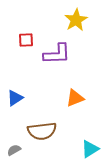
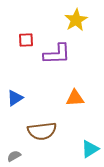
orange triangle: rotated 18 degrees clockwise
gray semicircle: moved 6 px down
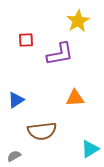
yellow star: moved 2 px right, 1 px down
purple L-shape: moved 3 px right; rotated 8 degrees counterclockwise
blue triangle: moved 1 px right, 2 px down
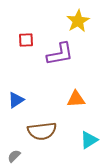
orange triangle: moved 1 px right, 1 px down
cyan triangle: moved 1 px left, 9 px up
gray semicircle: rotated 16 degrees counterclockwise
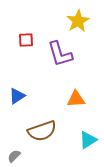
purple L-shape: rotated 84 degrees clockwise
blue triangle: moved 1 px right, 4 px up
brown semicircle: rotated 12 degrees counterclockwise
cyan triangle: moved 1 px left
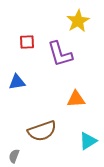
red square: moved 1 px right, 2 px down
blue triangle: moved 14 px up; rotated 24 degrees clockwise
cyan triangle: moved 1 px down
gray semicircle: rotated 24 degrees counterclockwise
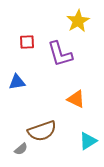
orange triangle: rotated 30 degrees clockwise
gray semicircle: moved 7 px right, 7 px up; rotated 152 degrees counterclockwise
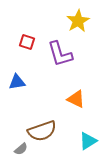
red square: rotated 21 degrees clockwise
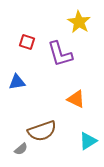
yellow star: moved 1 px right, 1 px down; rotated 10 degrees counterclockwise
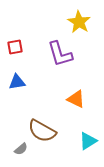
red square: moved 12 px left, 5 px down; rotated 28 degrees counterclockwise
brown semicircle: rotated 48 degrees clockwise
